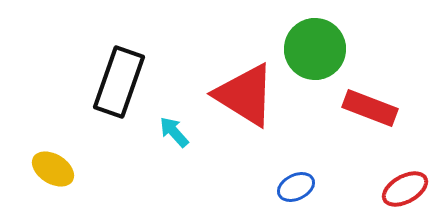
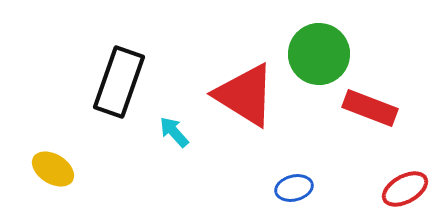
green circle: moved 4 px right, 5 px down
blue ellipse: moved 2 px left, 1 px down; rotated 12 degrees clockwise
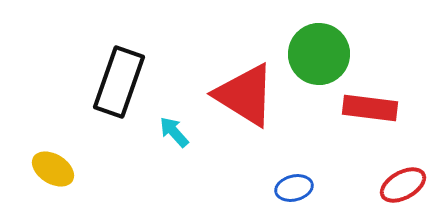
red rectangle: rotated 14 degrees counterclockwise
red ellipse: moved 2 px left, 4 px up
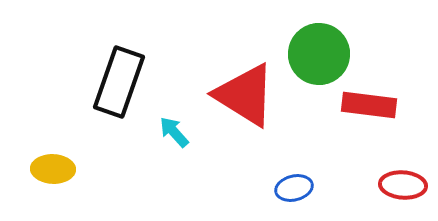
red rectangle: moved 1 px left, 3 px up
yellow ellipse: rotated 30 degrees counterclockwise
red ellipse: rotated 33 degrees clockwise
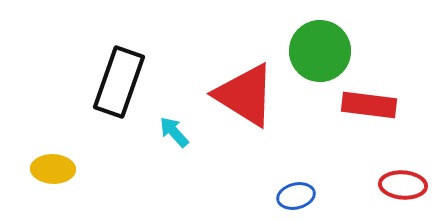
green circle: moved 1 px right, 3 px up
blue ellipse: moved 2 px right, 8 px down
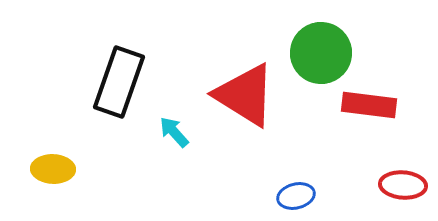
green circle: moved 1 px right, 2 px down
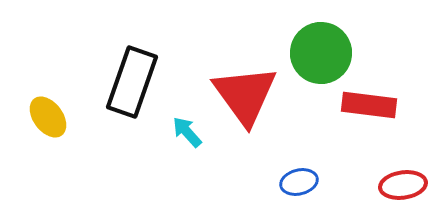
black rectangle: moved 13 px right
red triangle: rotated 22 degrees clockwise
cyan arrow: moved 13 px right
yellow ellipse: moved 5 px left, 52 px up; rotated 51 degrees clockwise
red ellipse: rotated 12 degrees counterclockwise
blue ellipse: moved 3 px right, 14 px up
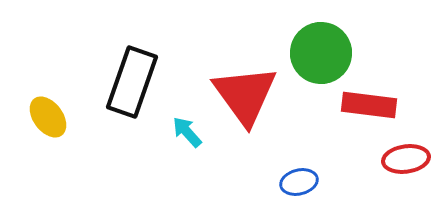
red ellipse: moved 3 px right, 26 px up
